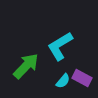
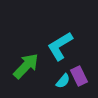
purple rectangle: moved 3 px left, 2 px up; rotated 36 degrees clockwise
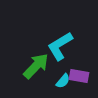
green arrow: moved 10 px right
purple rectangle: rotated 54 degrees counterclockwise
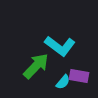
cyan L-shape: rotated 112 degrees counterclockwise
cyan semicircle: moved 1 px down
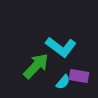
cyan L-shape: moved 1 px right, 1 px down
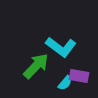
cyan semicircle: moved 2 px right, 1 px down
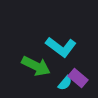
green arrow: rotated 72 degrees clockwise
purple rectangle: moved 1 px left, 2 px down; rotated 30 degrees clockwise
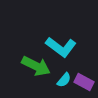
purple rectangle: moved 6 px right, 4 px down; rotated 12 degrees counterclockwise
cyan semicircle: moved 1 px left, 3 px up
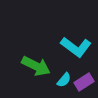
cyan L-shape: moved 15 px right
purple rectangle: rotated 60 degrees counterclockwise
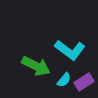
cyan L-shape: moved 6 px left, 3 px down
